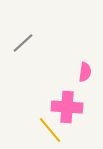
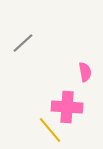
pink semicircle: rotated 18 degrees counterclockwise
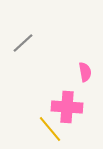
yellow line: moved 1 px up
